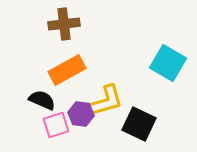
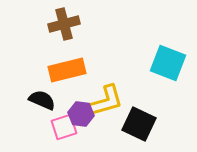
brown cross: rotated 8 degrees counterclockwise
cyan square: rotated 9 degrees counterclockwise
orange rectangle: rotated 15 degrees clockwise
pink square: moved 8 px right, 2 px down
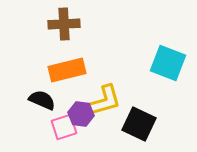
brown cross: rotated 12 degrees clockwise
yellow L-shape: moved 2 px left
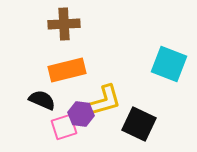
cyan square: moved 1 px right, 1 px down
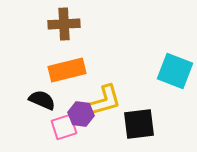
cyan square: moved 6 px right, 7 px down
black square: rotated 32 degrees counterclockwise
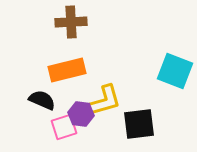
brown cross: moved 7 px right, 2 px up
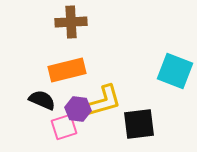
purple hexagon: moved 3 px left, 5 px up
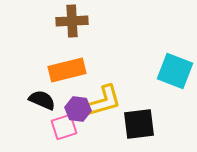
brown cross: moved 1 px right, 1 px up
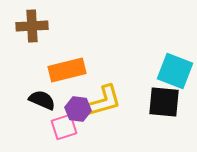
brown cross: moved 40 px left, 5 px down
black square: moved 25 px right, 22 px up; rotated 12 degrees clockwise
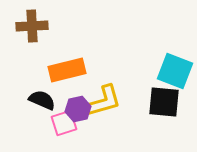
purple hexagon: rotated 20 degrees counterclockwise
pink square: moved 4 px up
